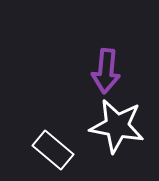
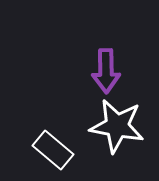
purple arrow: rotated 6 degrees counterclockwise
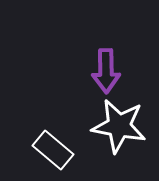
white star: moved 2 px right
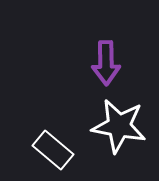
purple arrow: moved 8 px up
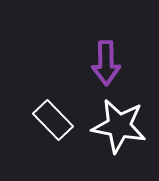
white rectangle: moved 30 px up; rotated 6 degrees clockwise
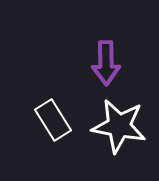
white rectangle: rotated 12 degrees clockwise
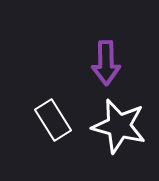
white star: rotated 4 degrees clockwise
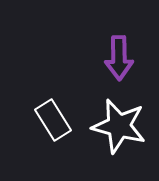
purple arrow: moved 13 px right, 5 px up
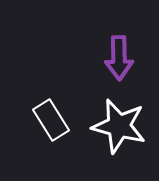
white rectangle: moved 2 px left
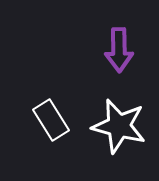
purple arrow: moved 8 px up
